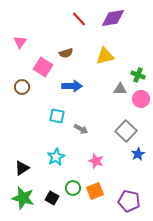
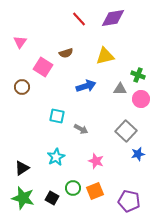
blue arrow: moved 14 px right; rotated 18 degrees counterclockwise
blue star: rotated 16 degrees clockwise
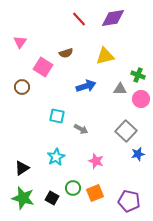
orange square: moved 2 px down
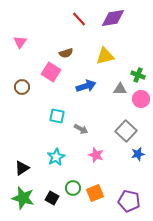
pink square: moved 8 px right, 5 px down
pink star: moved 6 px up
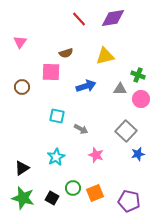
pink square: rotated 30 degrees counterclockwise
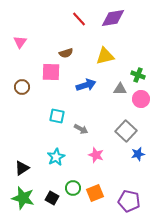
blue arrow: moved 1 px up
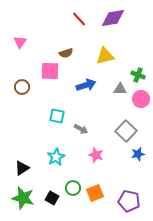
pink square: moved 1 px left, 1 px up
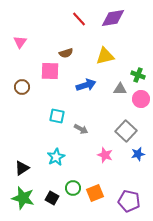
pink star: moved 9 px right
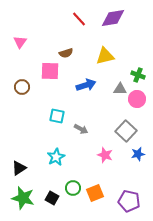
pink circle: moved 4 px left
black triangle: moved 3 px left
